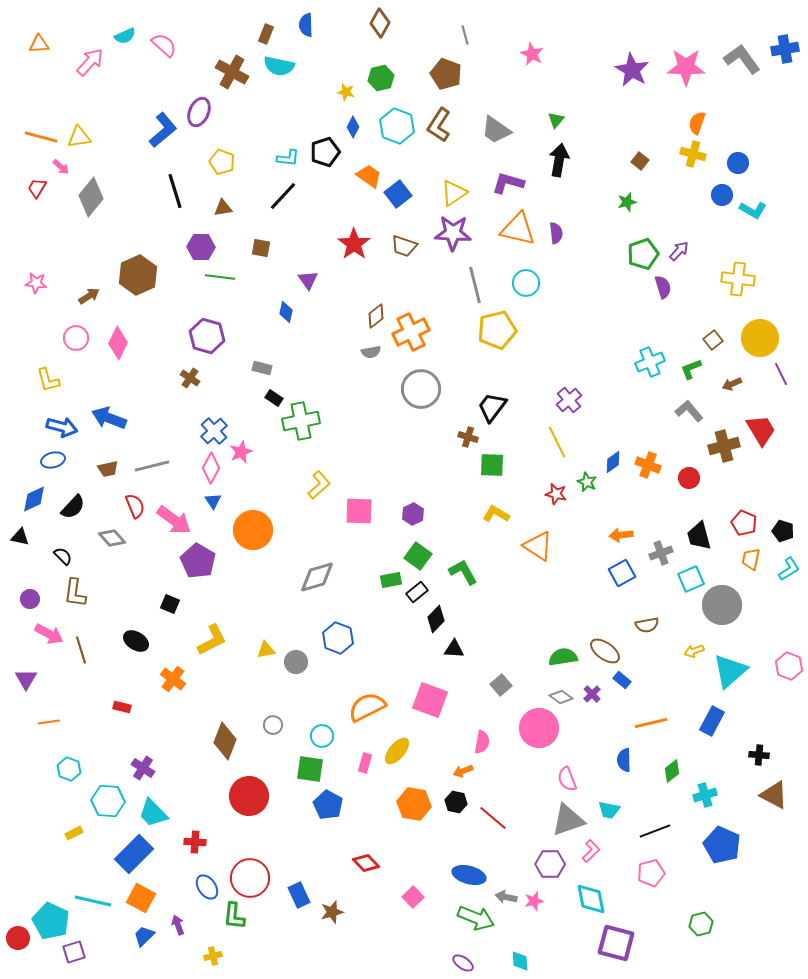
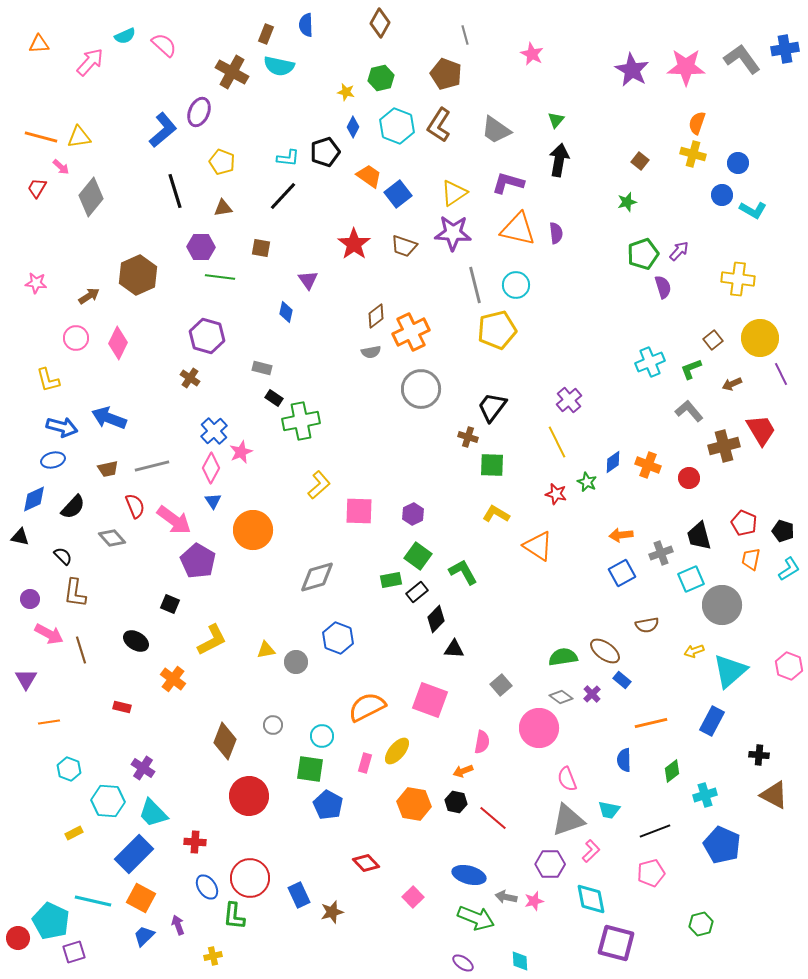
cyan circle at (526, 283): moved 10 px left, 2 px down
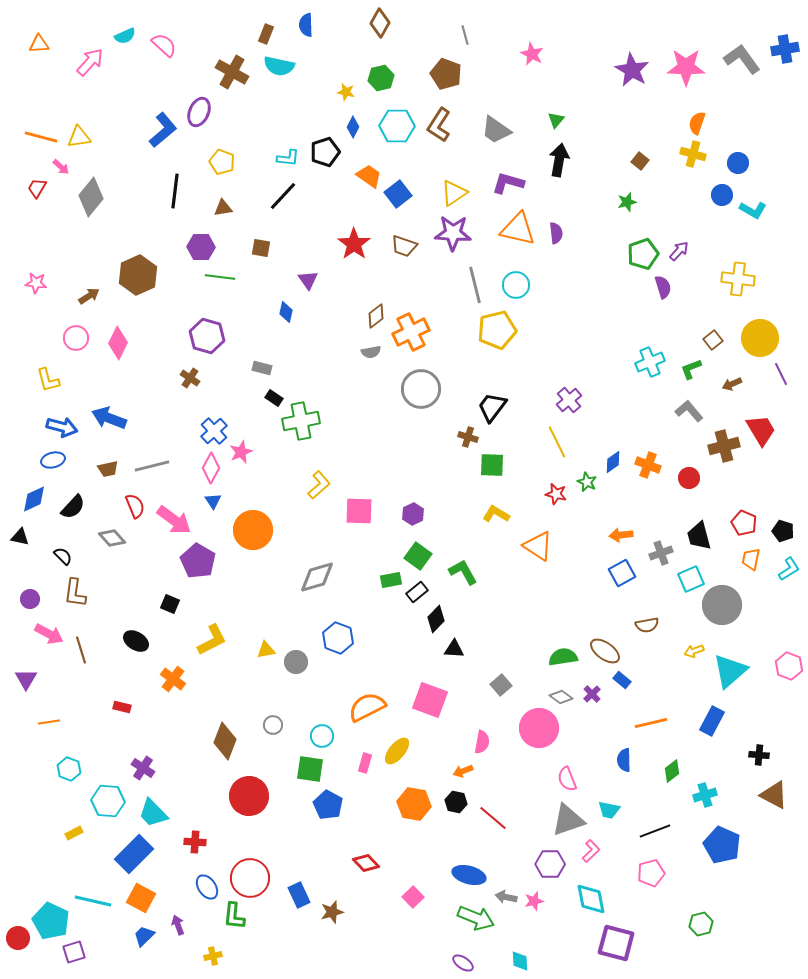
cyan hexagon at (397, 126): rotated 20 degrees counterclockwise
black line at (175, 191): rotated 24 degrees clockwise
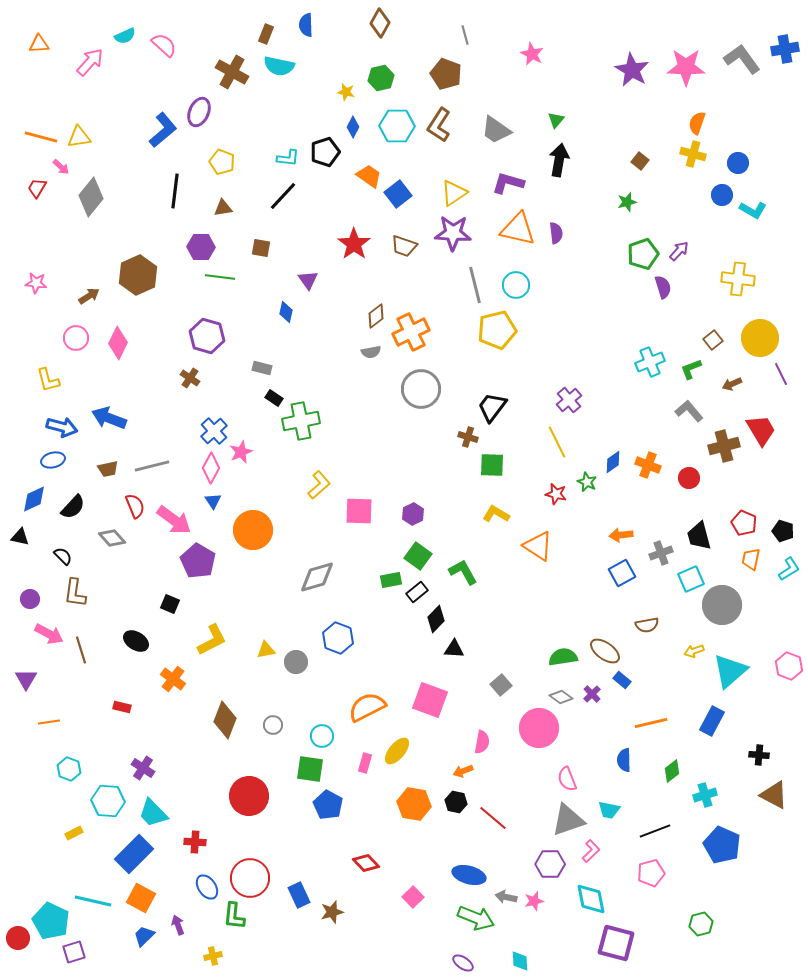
brown diamond at (225, 741): moved 21 px up
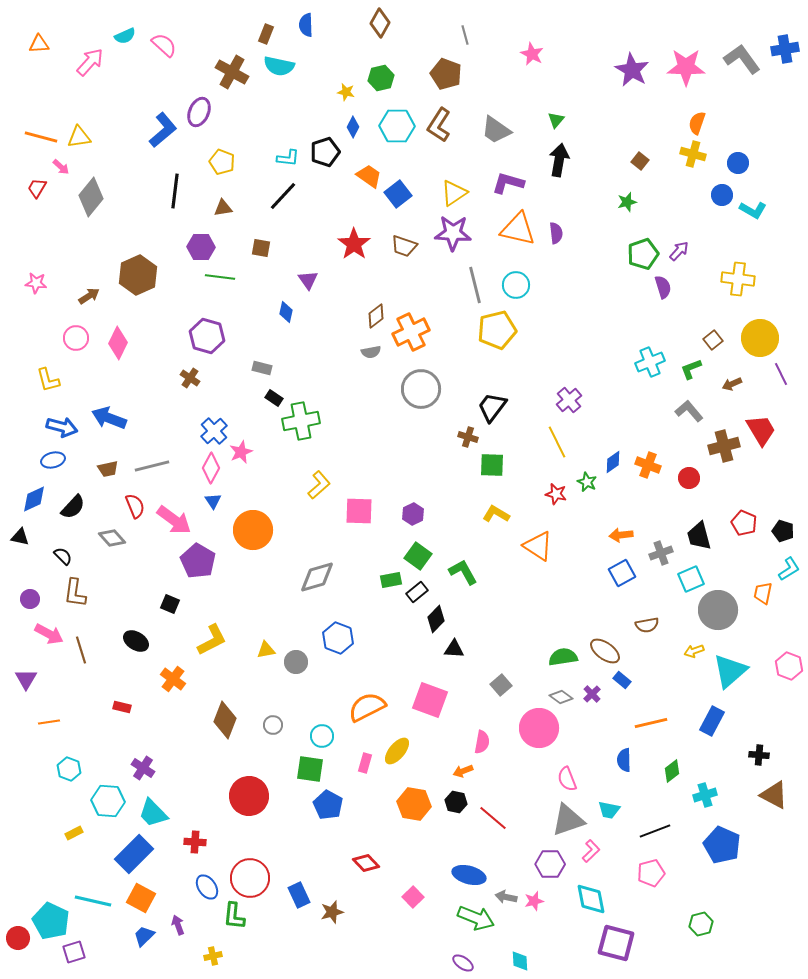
orange trapezoid at (751, 559): moved 12 px right, 34 px down
gray circle at (722, 605): moved 4 px left, 5 px down
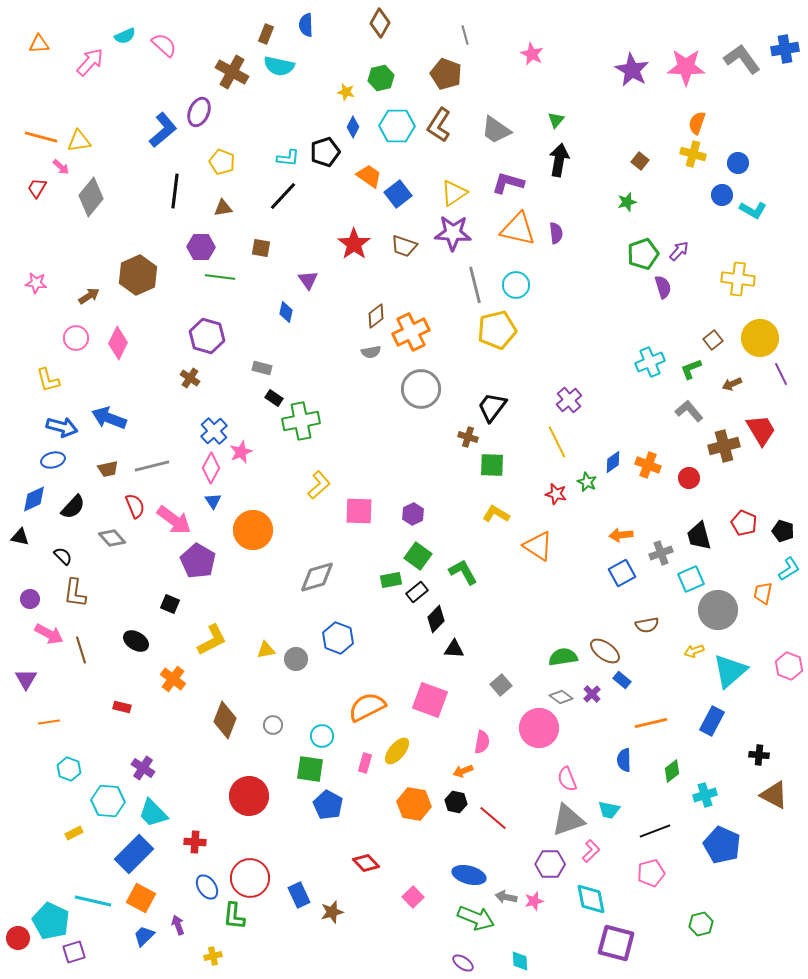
yellow triangle at (79, 137): moved 4 px down
gray circle at (296, 662): moved 3 px up
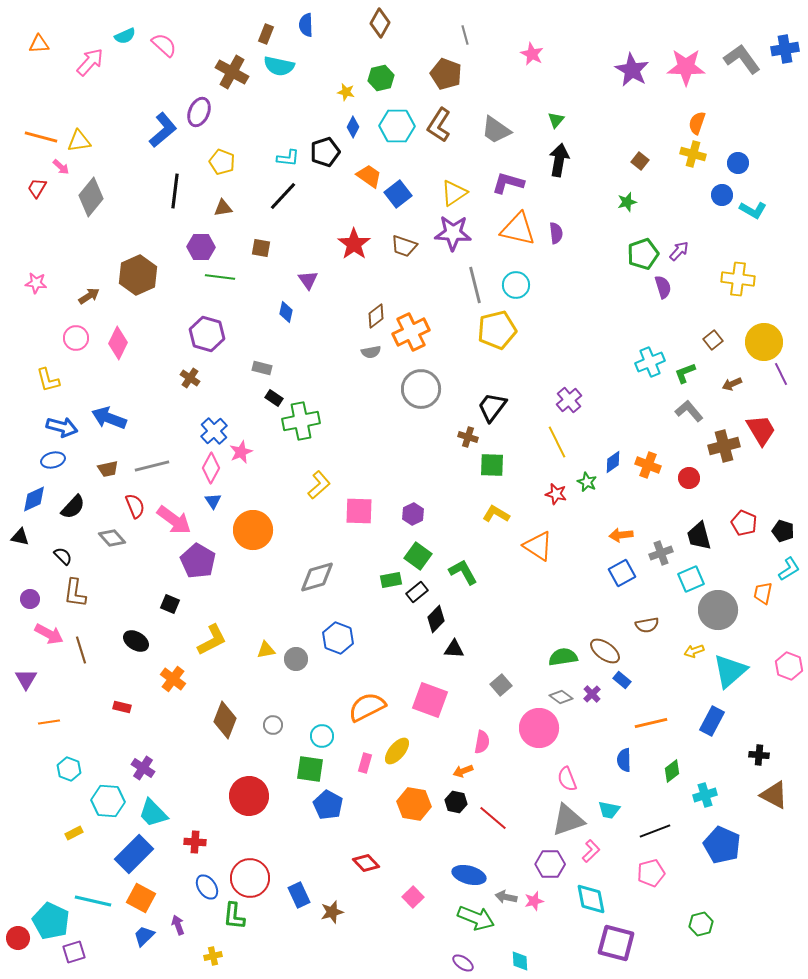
purple hexagon at (207, 336): moved 2 px up
yellow circle at (760, 338): moved 4 px right, 4 px down
green L-shape at (691, 369): moved 6 px left, 4 px down
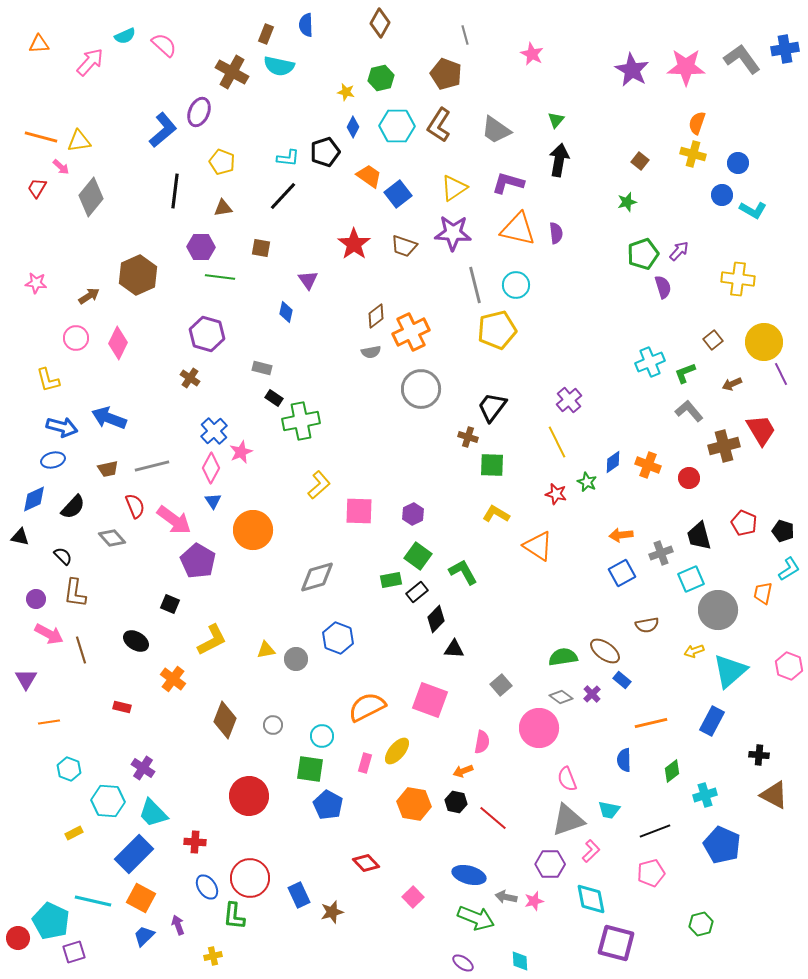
yellow triangle at (454, 193): moved 5 px up
purple circle at (30, 599): moved 6 px right
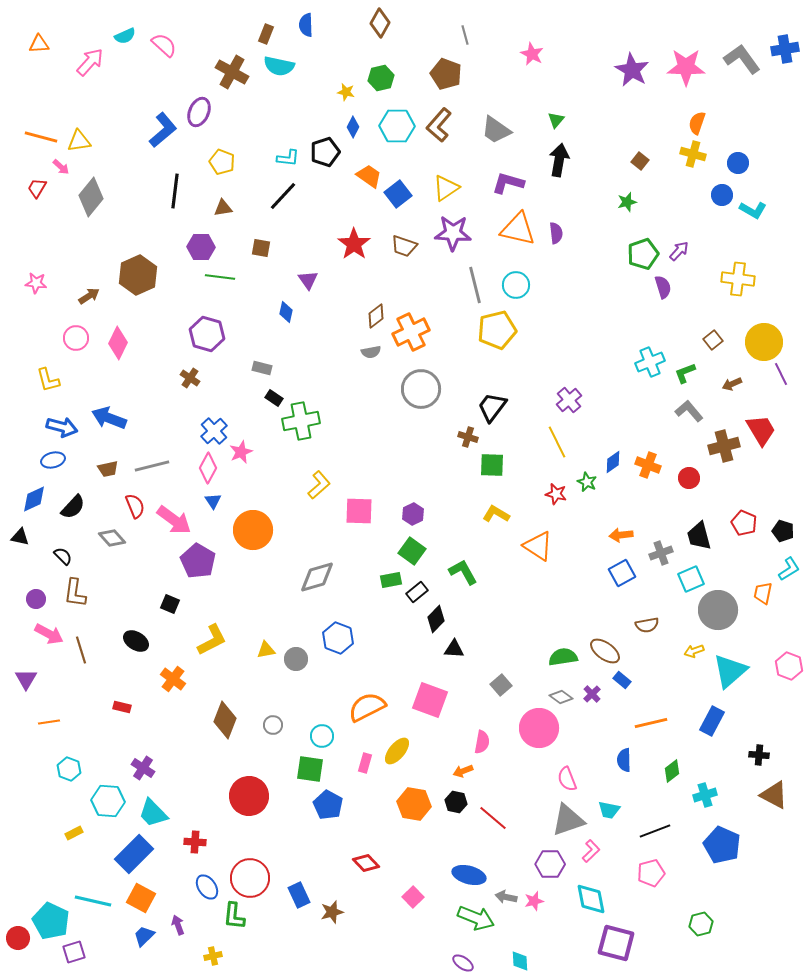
brown L-shape at (439, 125): rotated 8 degrees clockwise
yellow triangle at (454, 188): moved 8 px left
pink diamond at (211, 468): moved 3 px left
green square at (418, 556): moved 6 px left, 5 px up
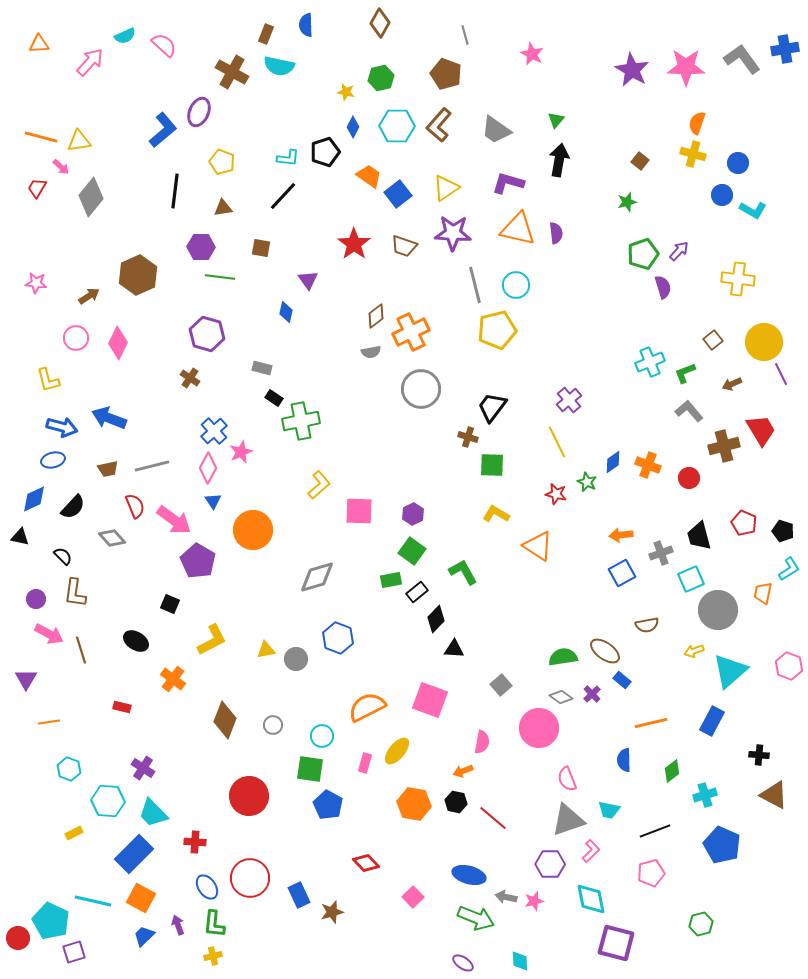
green L-shape at (234, 916): moved 20 px left, 8 px down
